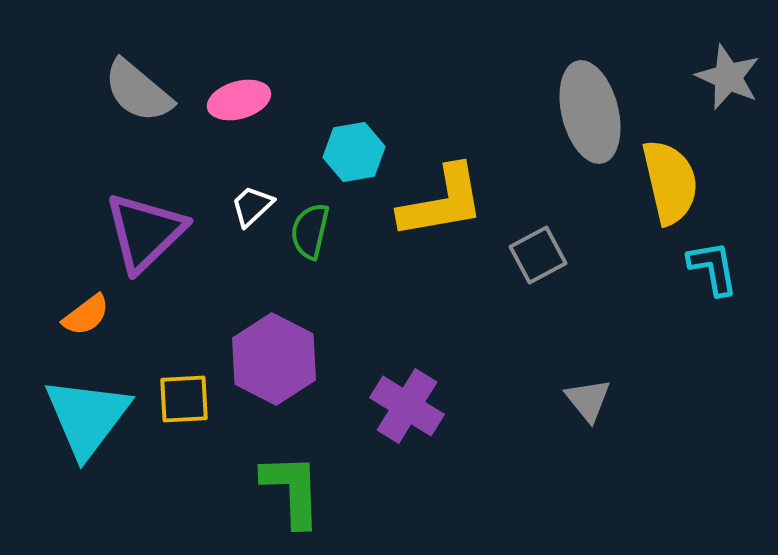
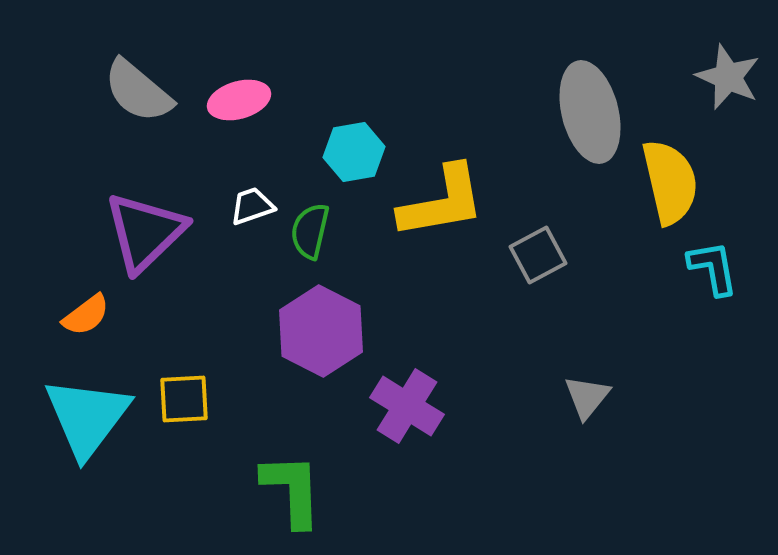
white trapezoid: rotated 24 degrees clockwise
purple hexagon: moved 47 px right, 28 px up
gray triangle: moved 1 px left, 3 px up; rotated 18 degrees clockwise
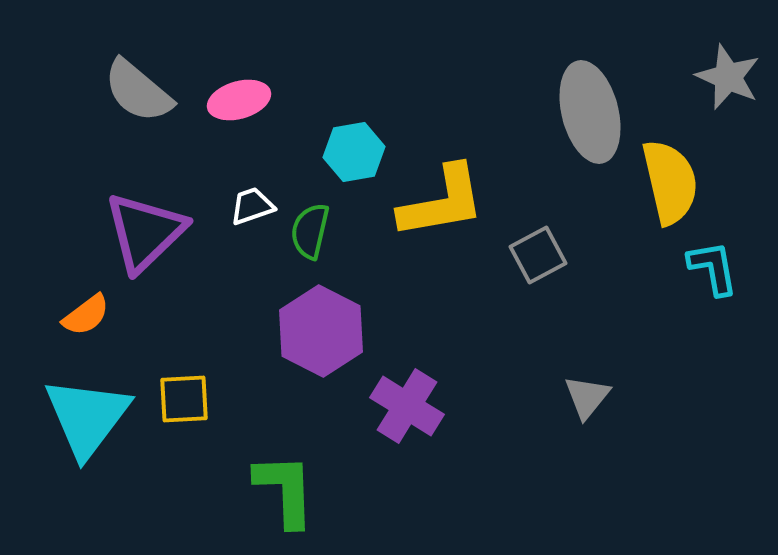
green L-shape: moved 7 px left
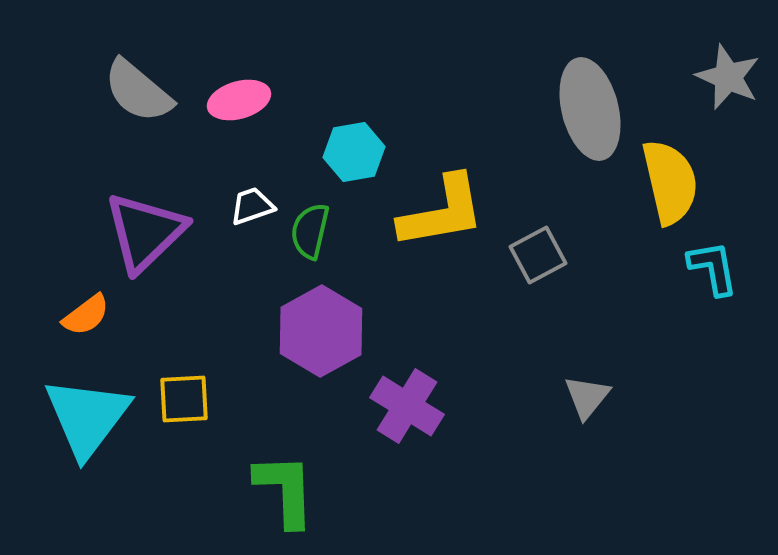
gray ellipse: moved 3 px up
yellow L-shape: moved 10 px down
purple hexagon: rotated 4 degrees clockwise
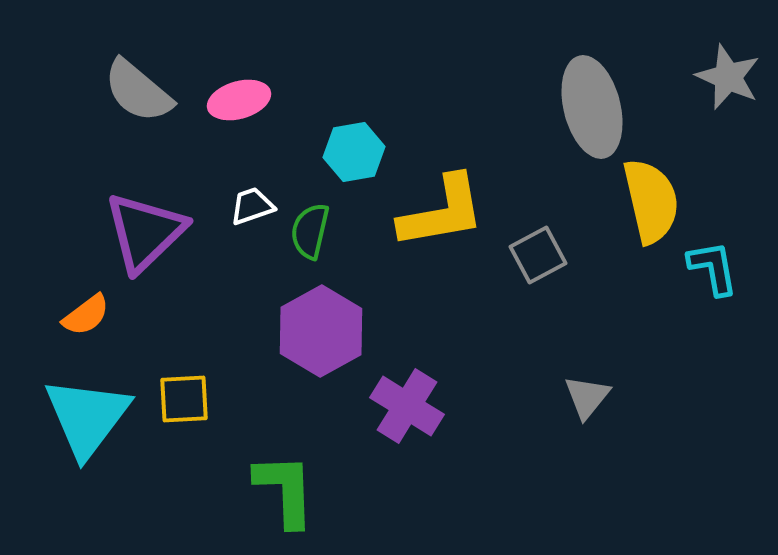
gray ellipse: moved 2 px right, 2 px up
yellow semicircle: moved 19 px left, 19 px down
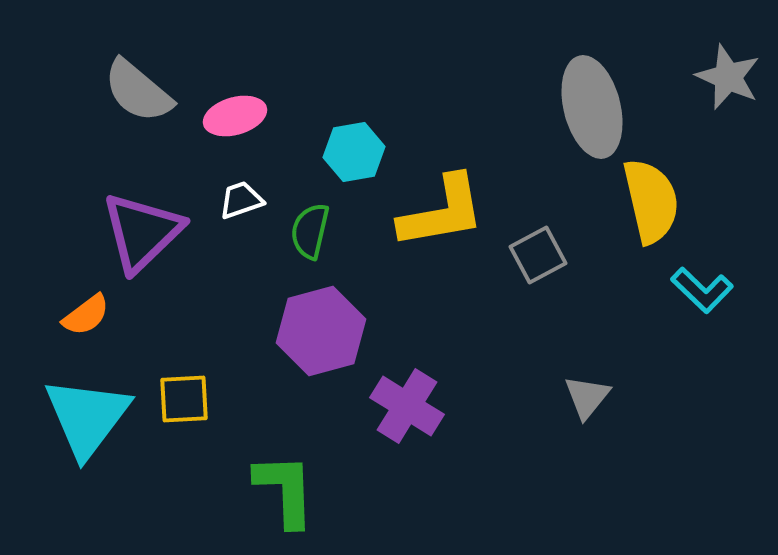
pink ellipse: moved 4 px left, 16 px down
white trapezoid: moved 11 px left, 6 px up
purple triangle: moved 3 px left
cyan L-shape: moved 11 px left, 22 px down; rotated 144 degrees clockwise
purple hexagon: rotated 14 degrees clockwise
